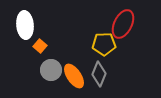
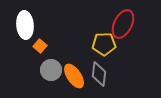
gray diamond: rotated 15 degrees counterclockwise
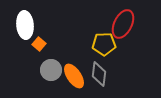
orange square: moved 1 px left, 2 px up
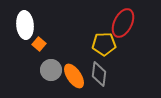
red ellipse: moved 1 px up
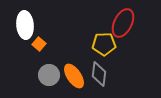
gray circle: moved 2 px left, 5 px down
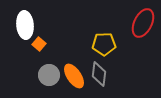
red ellipse: moved 20 px right
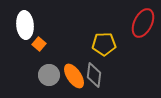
gray diamond: moved 5 px left, 1 px down
